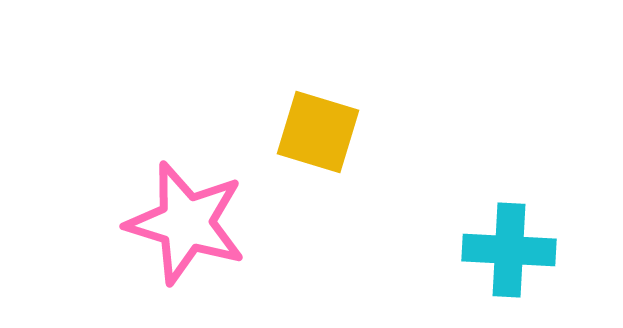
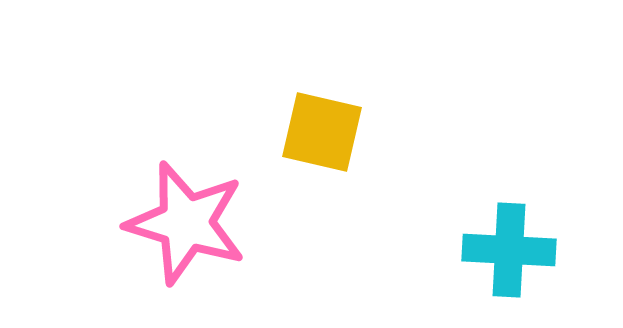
yellow square: moved 4 px right; rotated 4 degrees counterclockwise
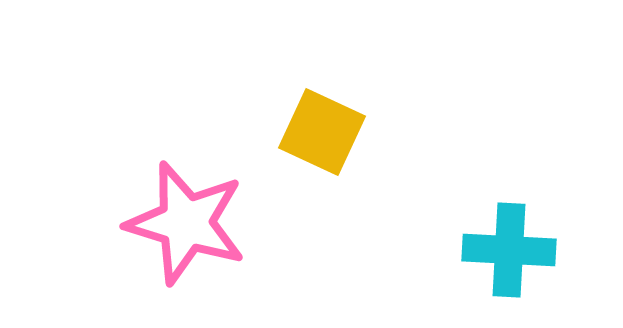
yellow square: rotated 12 degrees clockwise
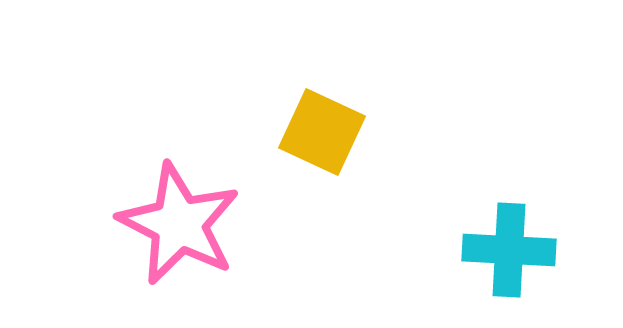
pink star: moved 7 px left, 1 px down; rotated 10 degrees clockwise
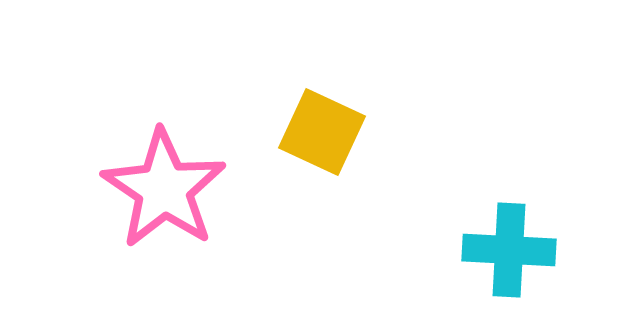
pink star: moved 15 px left, 35 px up; rotated 7 degrees clockwise
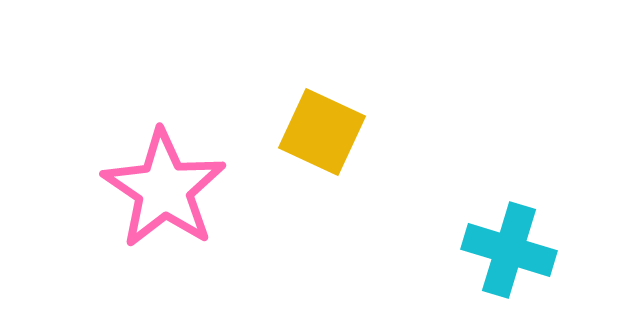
cyan cross: rotated 14 degrees clockwise
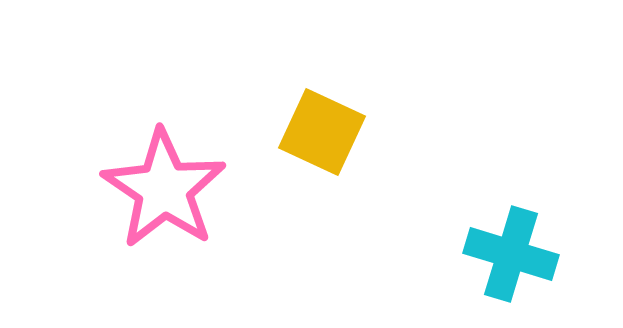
cyan cross: moved 2 px right, 4 px down
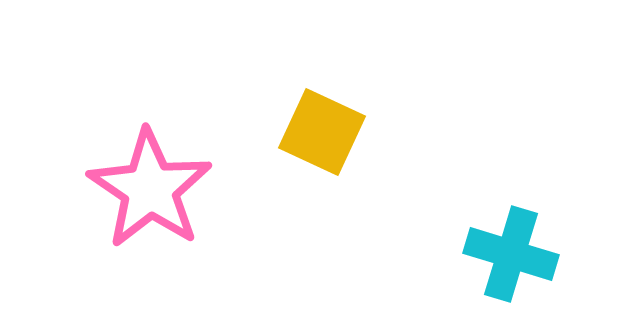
pink star: moved 14 px left
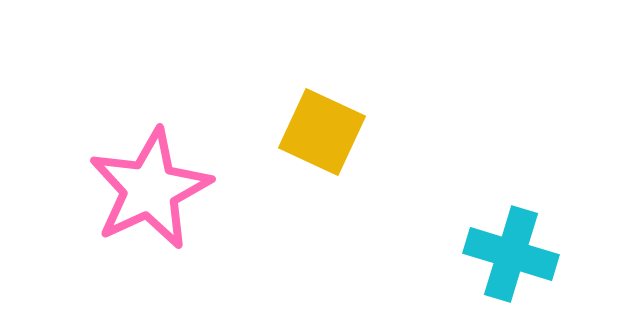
pink star: rotated 13 degrees clockwise
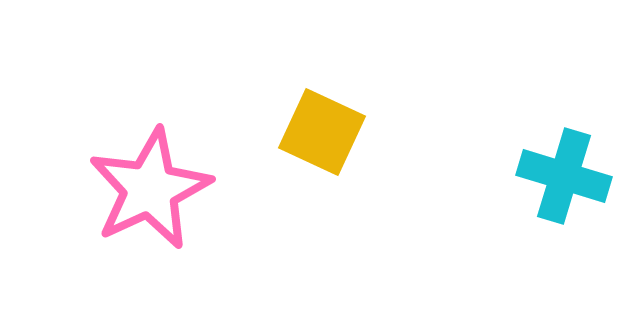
cyan cross: moved 53 px right, 78 px up
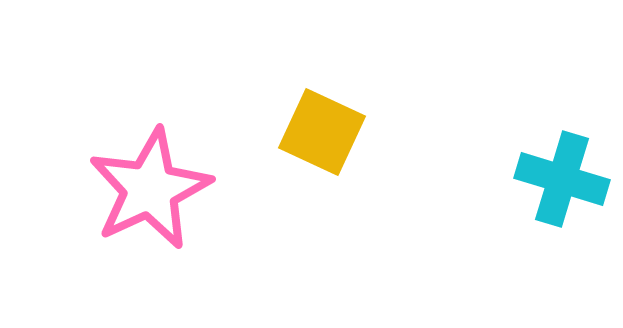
cyan cross: moved 2 px left, 3 px down
